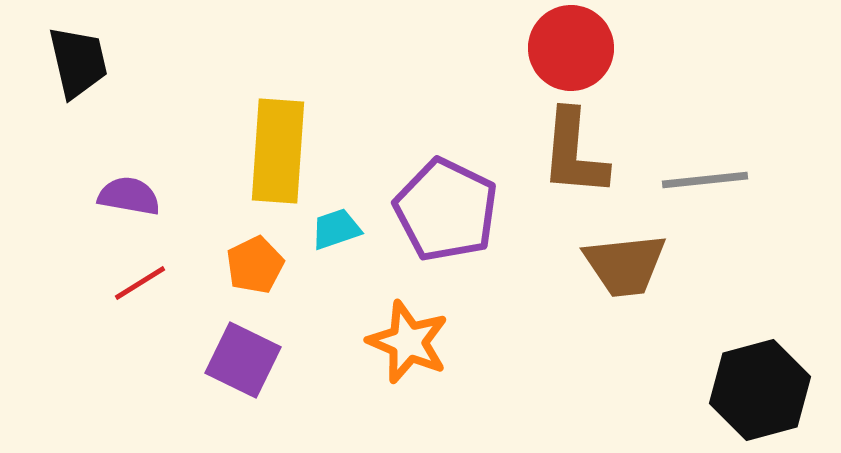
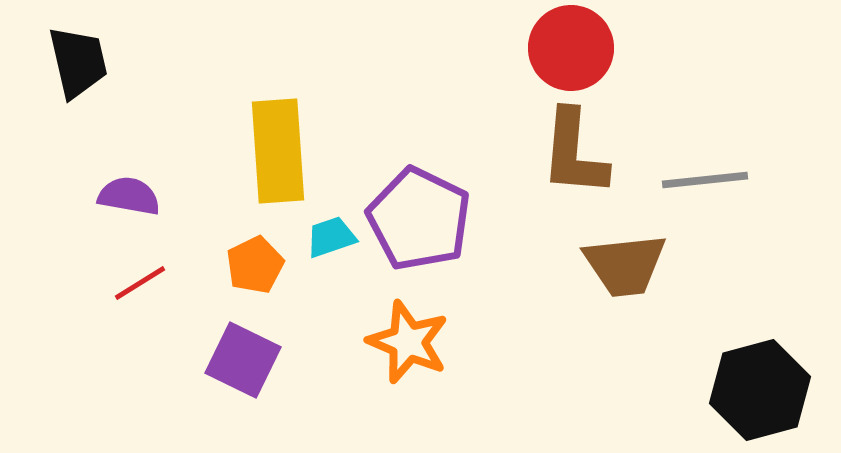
yellow rectangle: rotated 8 degrees counterclockwise
purple pentagon: moved 27 px left, 9 px down
cyan trapezoid: moved 5 px left, 8 px down
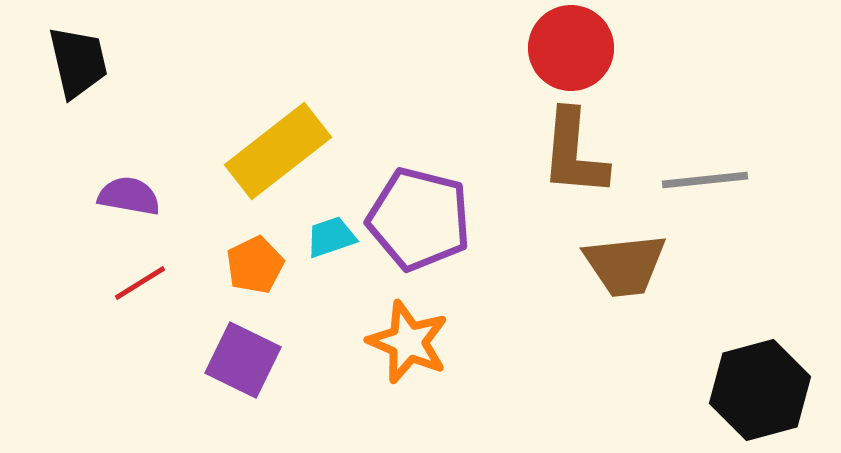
yellow rectangle: rotated 56 degrees clockwise
purple pentagon: rotated 12 degrees counterclockwise
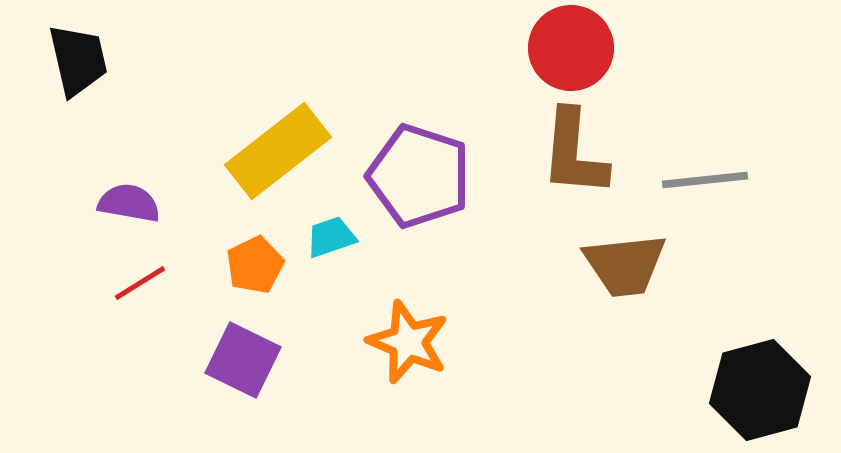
black trapezoid: moved 2 px up
purple semicircle: moved 7 px down
purple pentagon: moved 43 px up; rotated 4 degrees clockwise
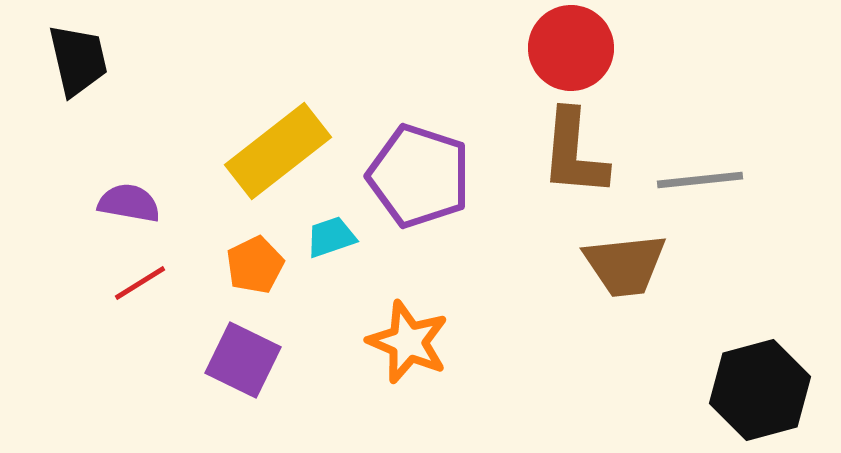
gray line: moved 5 px left
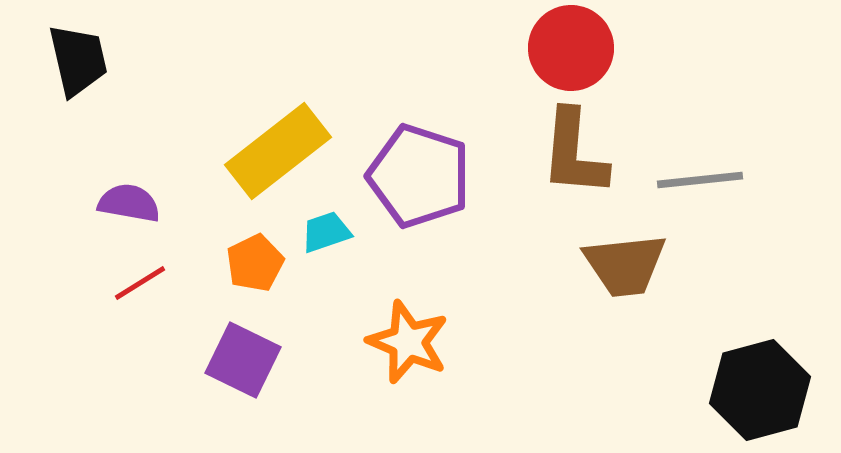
cyan trapezoid: moved 5 px left, 5 px up
orange pentagon: moved 2 px up
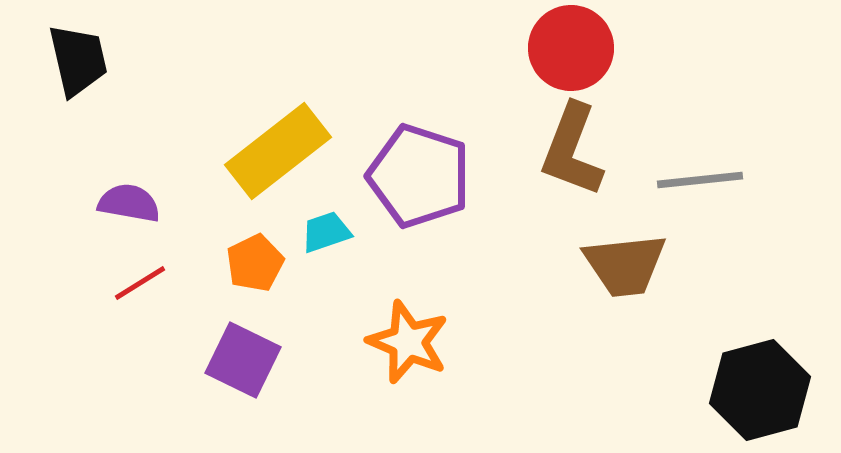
brown L-shape: moved 2 px left, 3 px up; rotated 16 degrees clockwise
